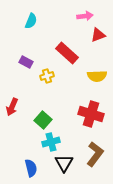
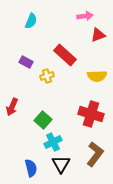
red rectangle: moved 2 px left, 2 px down
cyan cross: moved 2 px right; rotated 12 degrees counterclockwise
black triangle: moved 3 px left, 1 px down
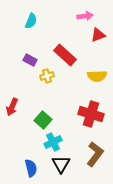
purple rectangle: moved 4 px right, 2 px up
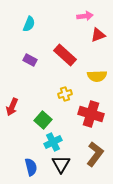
cyan semicircle: moved 2 px left, 3 px down
yellow cross: moved 18 px right, 18 px down
blue semicircle: moved 1 px up
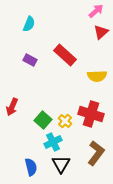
pink arrow: moved 11 px right, 5 px up; rotated 35 degrees counterclockwise
red triangle: moved 3 px right, 3 px up; rotated 21 degrees counterclockwise
yellow cross: moved 27 px down; rotated 32 degrees counterclockwise
brown L-shape: moved 1 px right, 1 px up
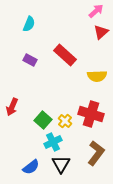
blue semicircle: rotated 66 degrees clockwise
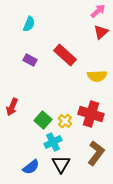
pink arrow: moved 2 px right
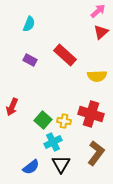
yellow cross: moved 1 px left; rotated 32 degrees counterclockwise
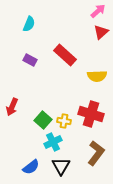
black triangle: moved 2 px down
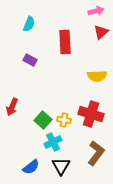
pink arrow: moved 2 px left; rotated 28 degrees clockwise
red rectangle: moved 13 px up; rotated 45 degrees clockwise
yellow cross: moved 1 px up
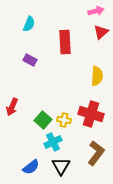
yellow semicircle: rotated 84 degrees counterclockwise
